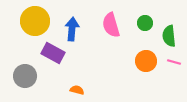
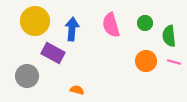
gray circle: moved 2 px right
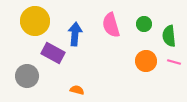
green circle: moved 1 px left, 1 px down
blue arrow: moved 3 px right, 5 px down
